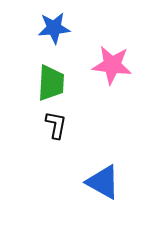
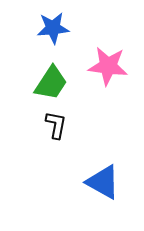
blue star: moved 1 px left
pink star: moved 4 px left, 1 px down
green trapezoid: rotated 30 degrees clockwise
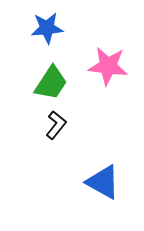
blue star: moved 6 px left
black L-shape: rotated 28 degrees clockwise
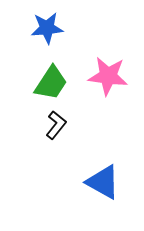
pink star: moved 10 px down
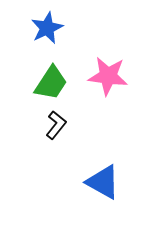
blue star: rotated 20 degrees counterclockwise
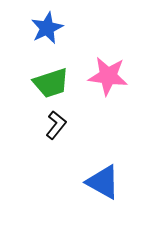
green trapezoid: rotated 39 degrees clockwise
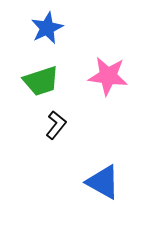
green trapezoid: moved 10 px left, 2 px up
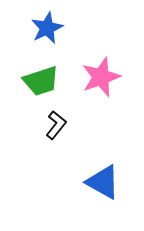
pink star: moved 7 px left, 1 px down; rotated 27 degrees counterclockwise
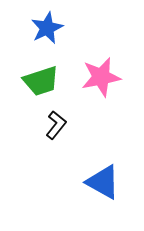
pink star: rotated 9 degrees clockwise
